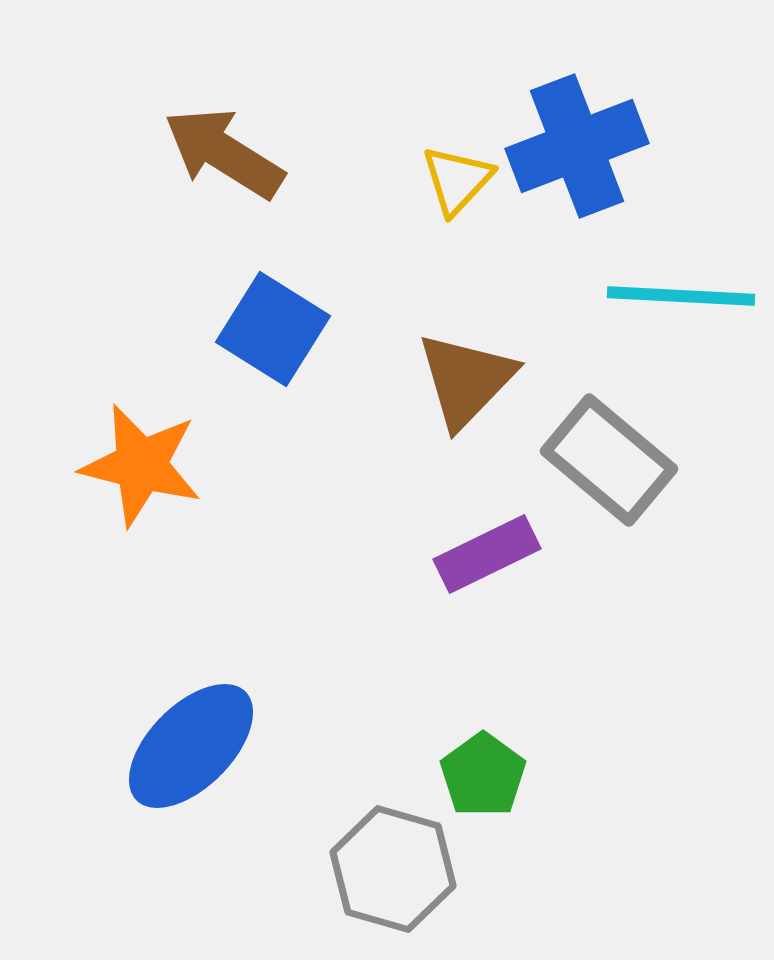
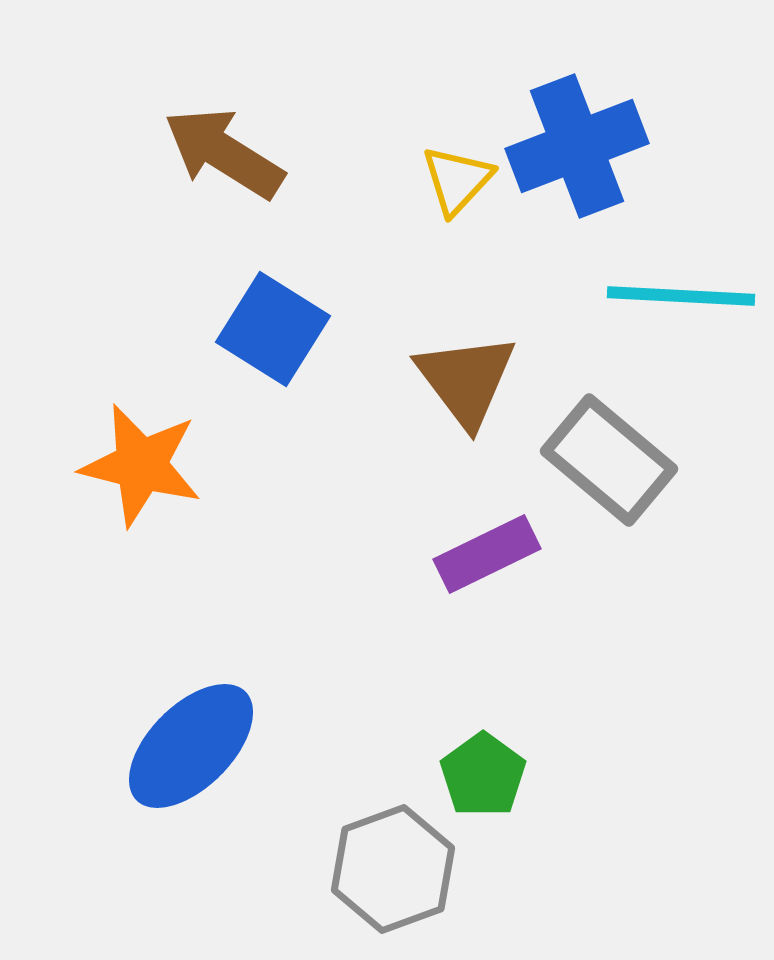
brown triangle: rotated 21 degrees counterclockwise
gray hexagon: rotated 24 degrees clockwise
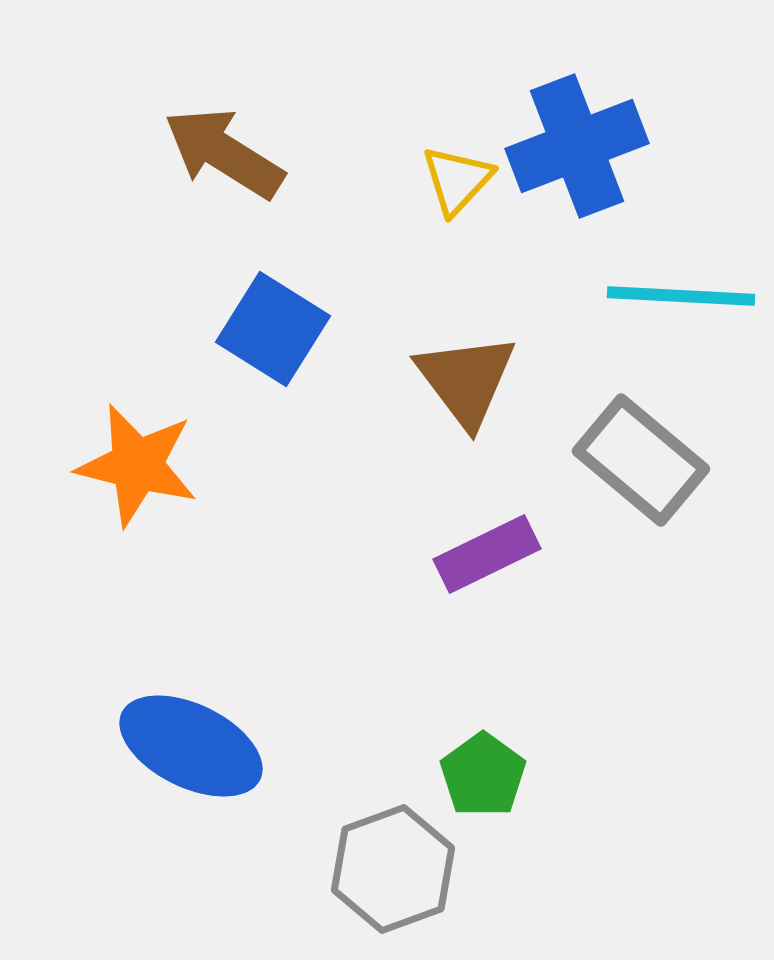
gray rectangle: moved 32 px right
orange star: moved 4 px left
blue ellipse: rotated 71 degrees clockwise
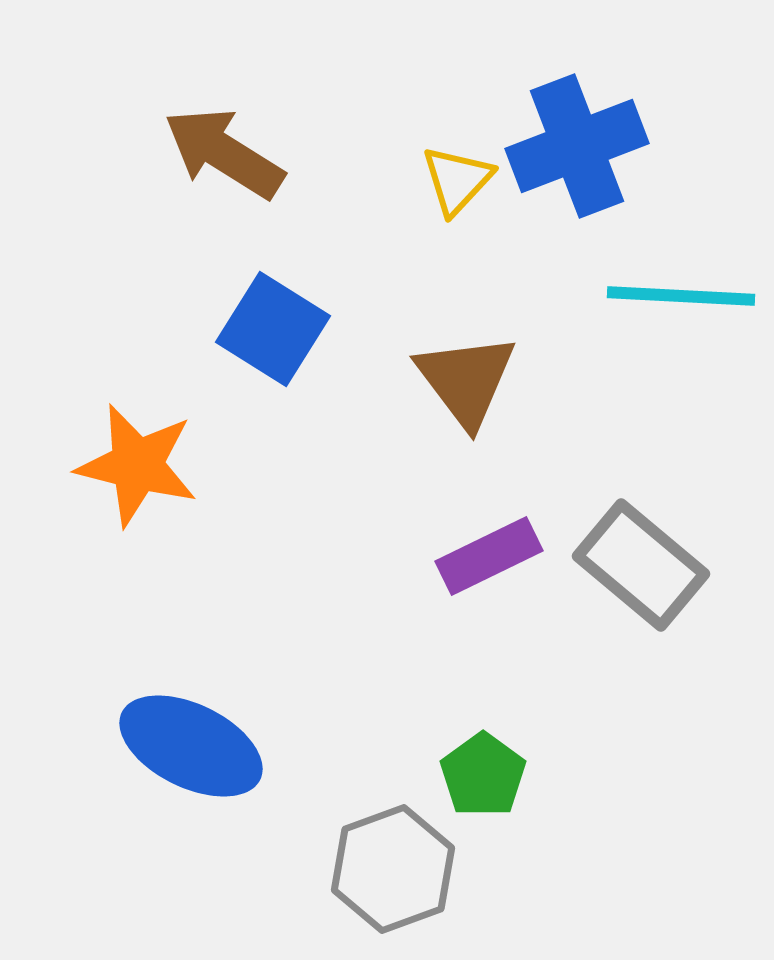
gray rectangle: moved 105 px down
purple rectangle: moved 2 px right, 2 px down
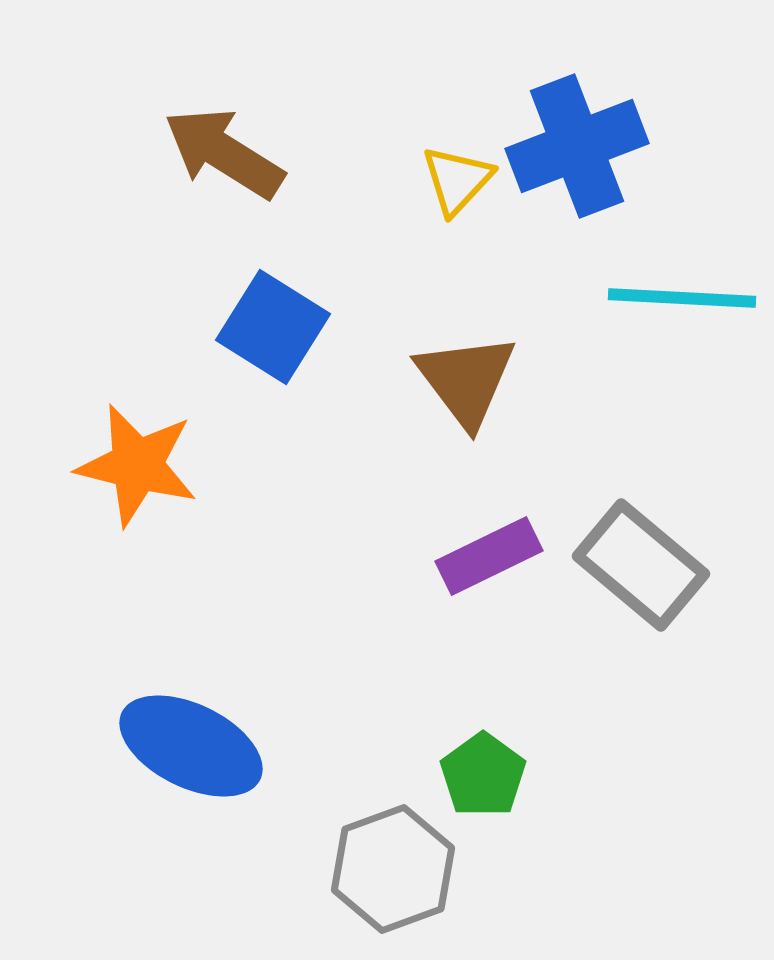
cyan line: moved 1 px right, 2 px down
blue square: moved 2 px up
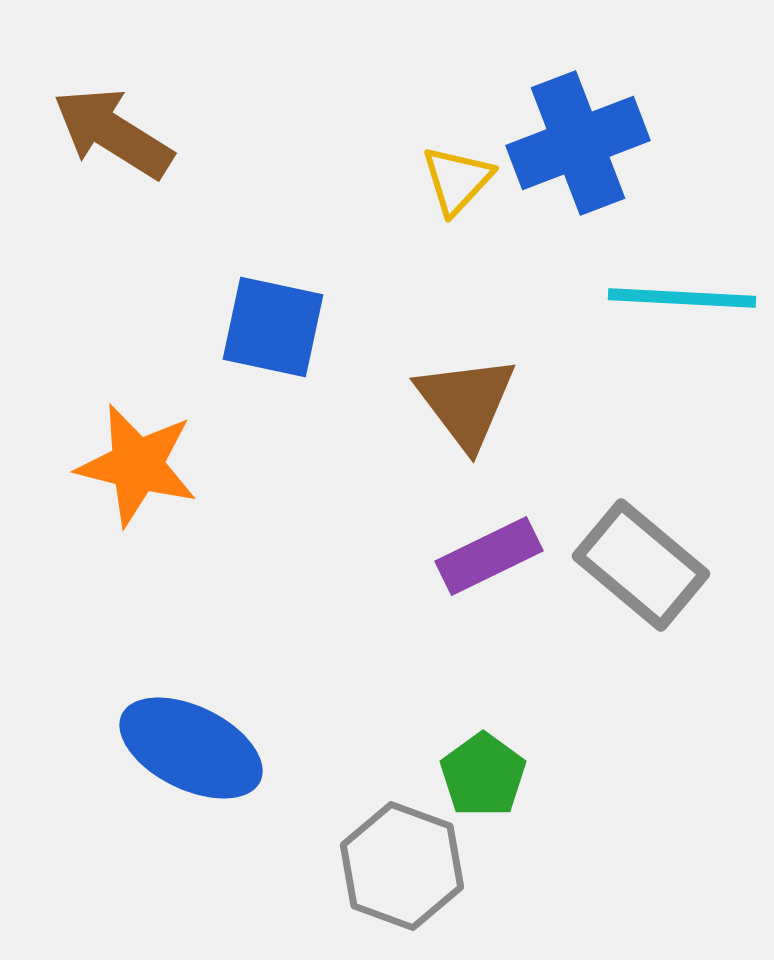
blue cross: moved 1 px right, 3 px up
brown arrow: moved 111 px left, 20 px up
blue square: rotated 20 degrees counterclockwise
brown triangle: moved 22 px down
blue ellipse: moved 2 px down
gray hexagon: moved 9 px right, 3 px up; rotated 20 degrees counterclockwise
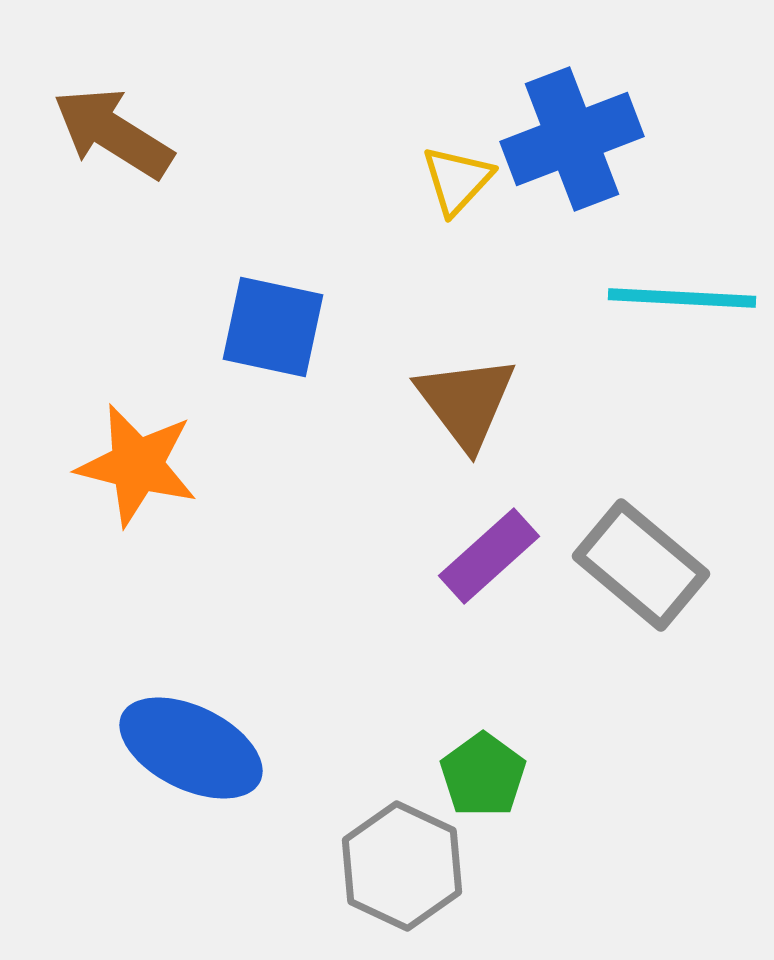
blue cross: moved 6 px left, 4 px up
purple rectangle: rotated 16 degrees counterclockwise
gray hexagon: rotated 5 degrees clockwise
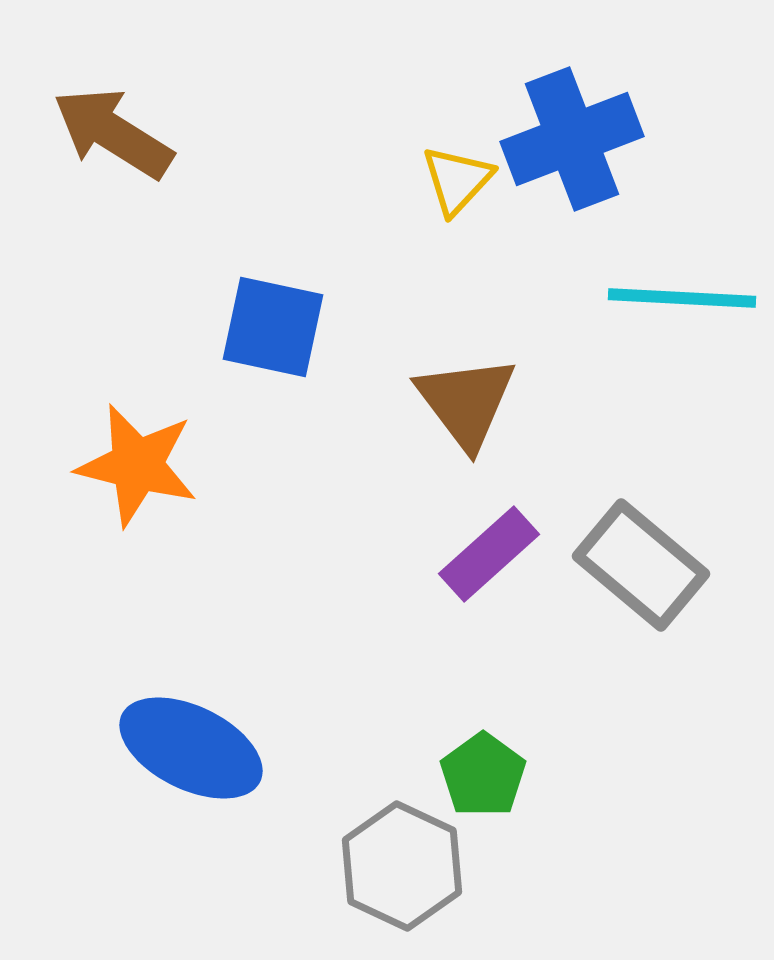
purple rectangle: moved 2 px up
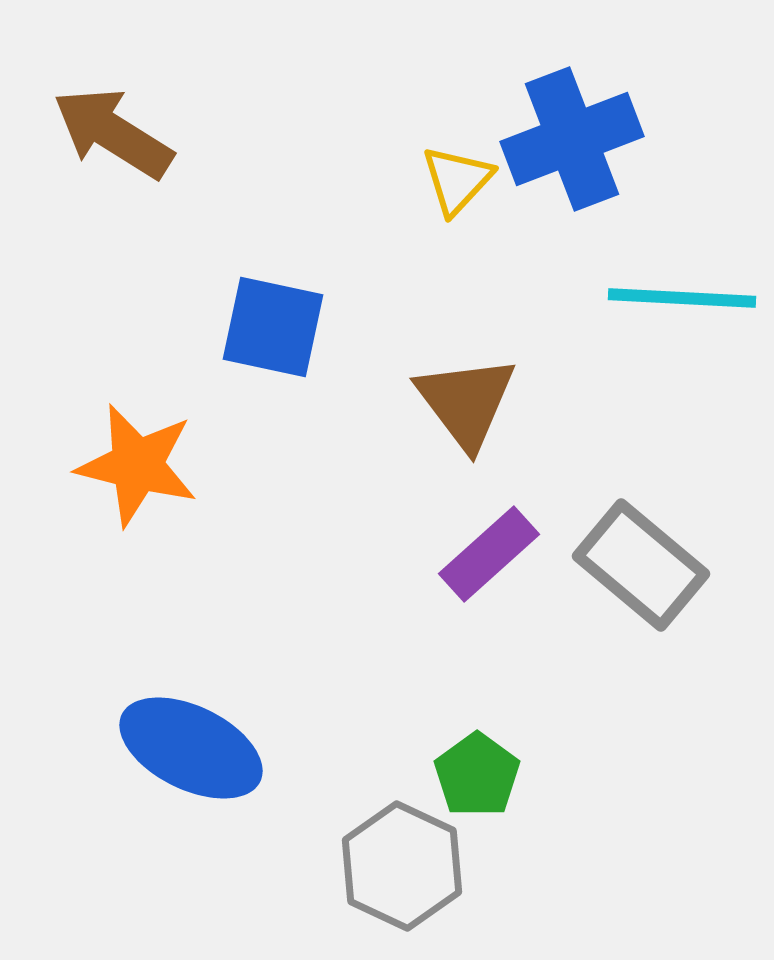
green pentagon: moved 6 px left
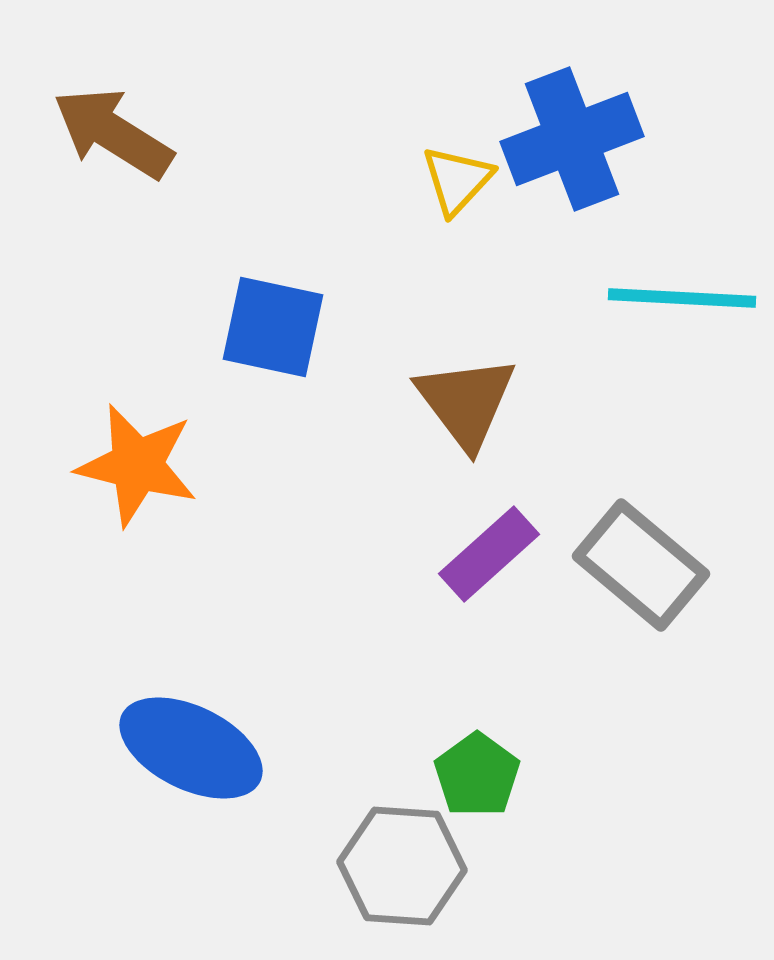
gray hexagon: rotated 21 degrees counterclockwise
